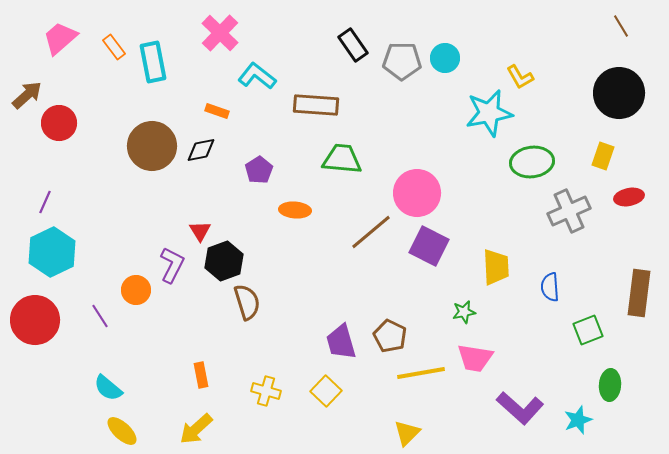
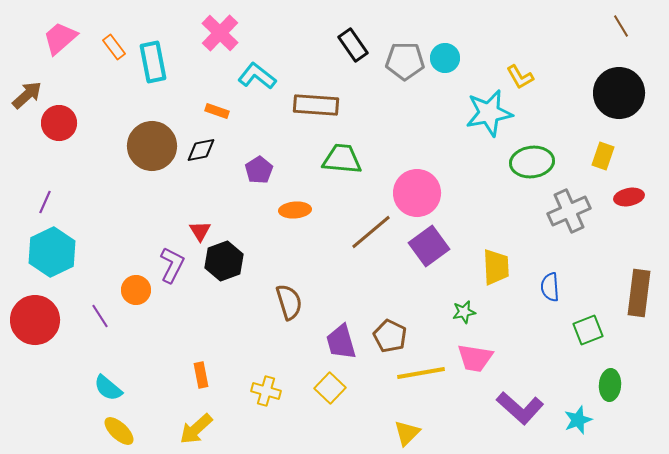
gray pentagon at (402, 61): moved 3 px right
orange ellipse at (295, 210): rotated 8 degrees counterclockwise
purple square at (429, 246): rotated 27 degrees clockwise
brown semicircle at (247, 302): moved 42 px right
yellow square at (326, 391): moved 4 px right, 3 px up
yellow ellipse at (122, 431): moved 3 px left
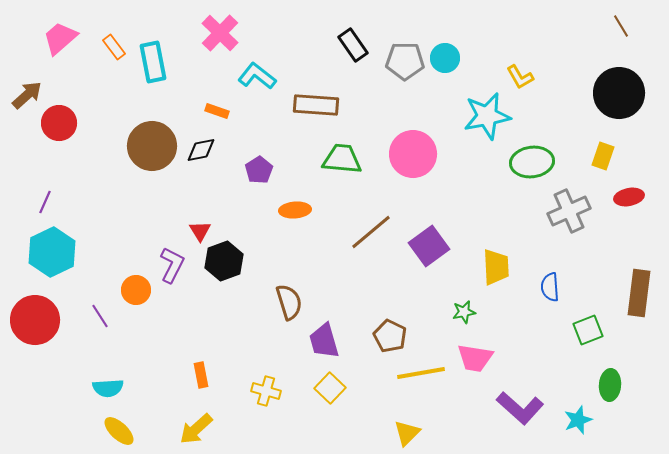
cyan star at (489, 113): moved 2 px left, 3 px down
pink circle at (417, 193): moved 4 px left, 39 px up
purple trapezoid at (341, 342): moved 17 px left, 1 px up
cyan semicircle at (108, 388): rotated 44 degrees counterclockwise
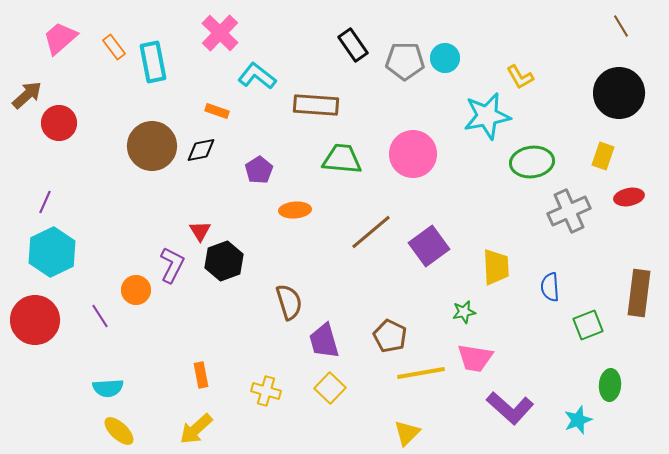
green square at (588, 330): moved 5 px up
purple L-shape at (520, 408): moved 10 px left
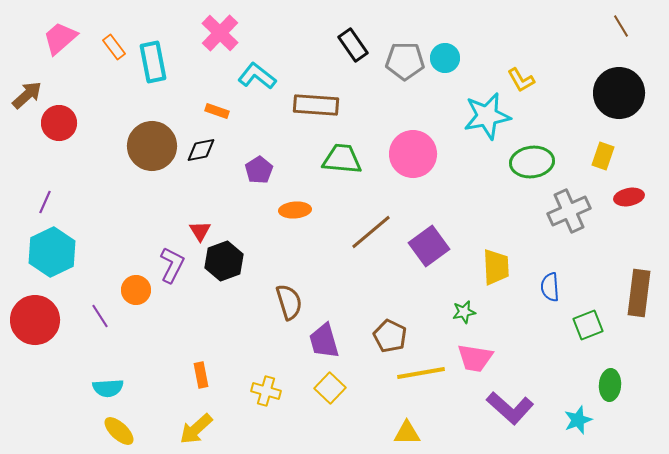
yellow L-shape at (520, 77): moved 1 px right, 3 px down
yellow triangle at (407, 433): rotated 44 degrees clockwise
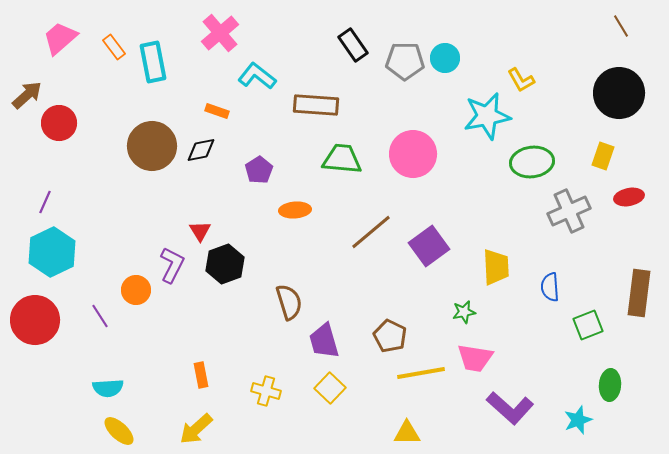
pink cross at (220, 33): rotated 6 degrees clockwise
black hexagon at (224, 261): moved 1 px right, 3 px down
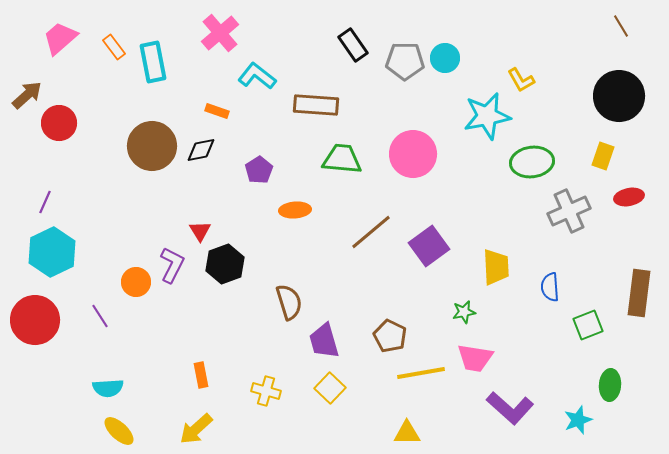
black circle at (619, 93): moved 3 px down
orange circle at (136, 290): moved 8 px up
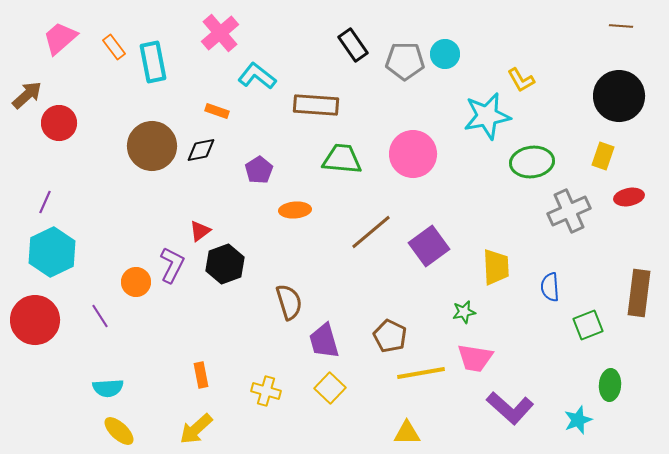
brown line at (621, 26): rotated 55 degrees counterclockwise
cyan circle at (445, 58): moved 4 px up
red triangle at (200, 231): rotated 25 degrees clockwise
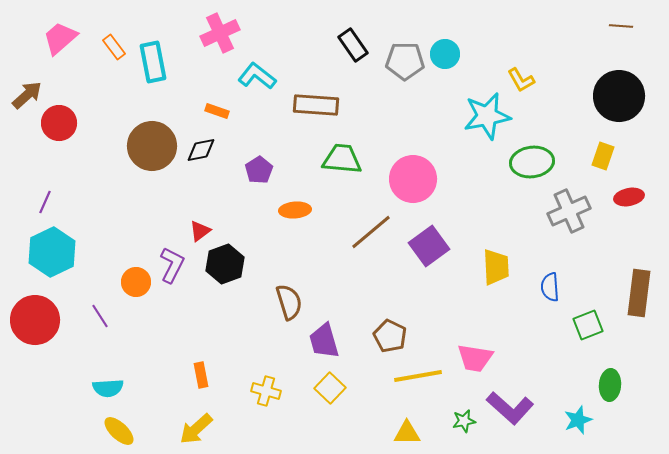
pink cross at (220, 33): rotated 15 degrees clockwise
pink circle at (413, 154): moved 25 px down
green star at (464, 312): moved 109 px down
yellow line at (421, 373): moved 3 px left, 3 px down
